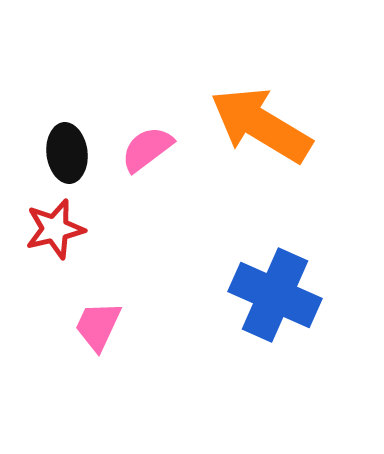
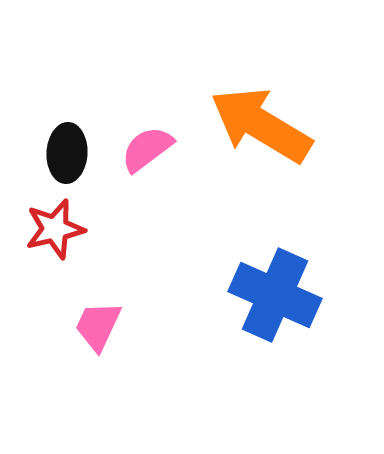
black ellipse: rotated 10 degrees clockwise
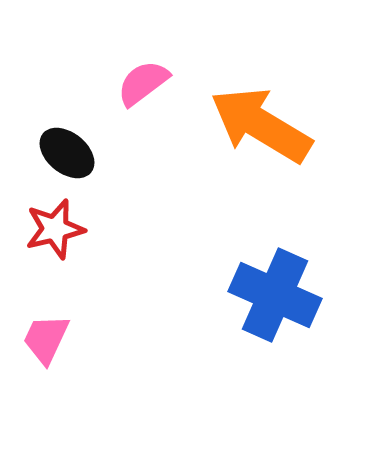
pink semicircle: moved 4 px left, 66 px up
black ellipse: rotated 54 degrees counterclockwise
pink trapezoid: moved 52 px left, 13 px down
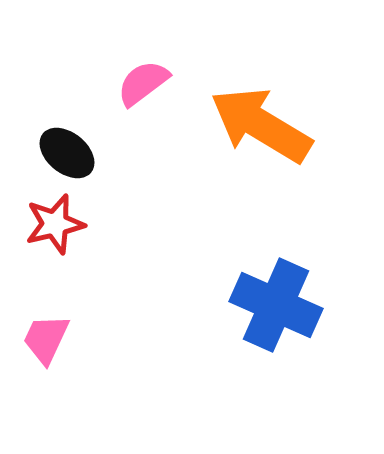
red star: moved 5 px up
blue cross: moved 1 px right, 10 px down
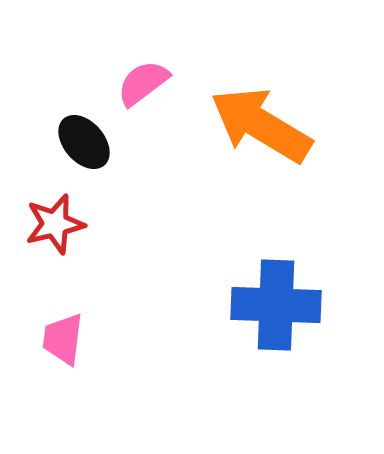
black ellipse: moved 17 px right, 11 px up; rotated 10 degrees clockwise
blue cross: rotated 22 degrees counterclockwise
pink trapezoid: moved 17 px right; rotated 18 degrees counterclockwise
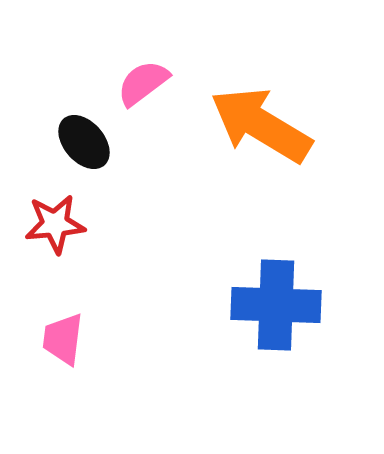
red star: rotated 8 degrees clockwise
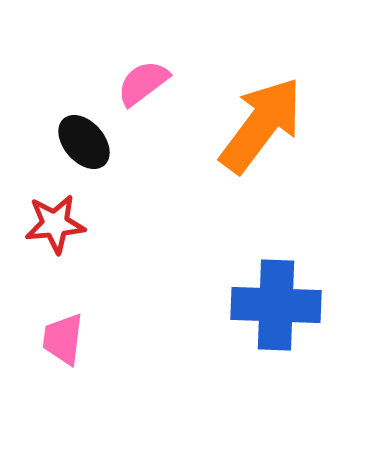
orange arrow: rotated 96 degrees clockwise
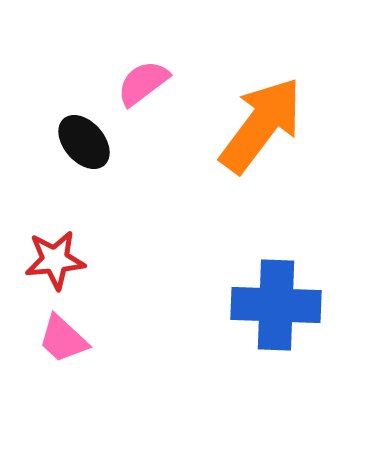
red star: moved 36 px down
pink trapezoid: rotated 54 degrees counterclockwise
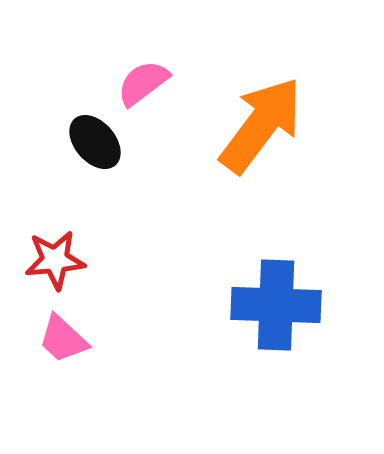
black ellipse: moved 11 px right
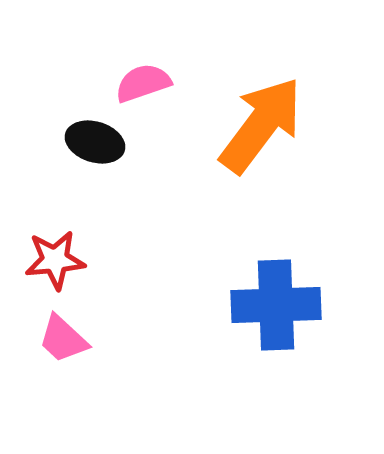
pink semicircle: rotated 18 degrees clockwise
black ellipse: rotated 32 degrees counterclockwise
blue cross: rotated 4 degrees counterclockwise
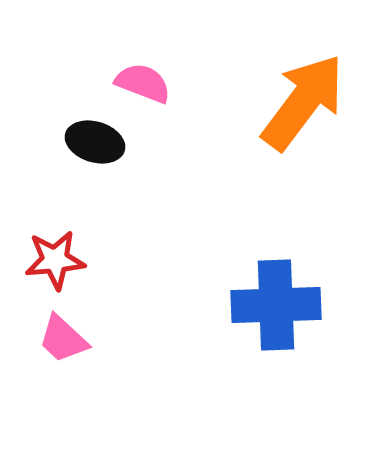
pink semicircle: rotated 40 degrees clockwise
orange arrow: moved 42 px right, 23 px up
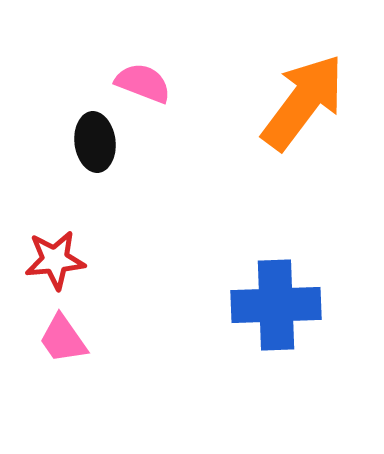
black ellipse: rotated 66 degrees clockwise
pink trapezoid: rotated 12 degrees clockwise
